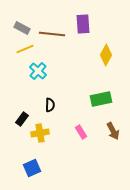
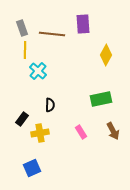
gray rectangle: rotated 42 degrees clockwise
yellow line: moved 1 px down; rotated 66 degrees counterclockwise
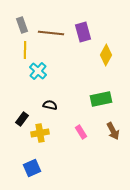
purple rectangle: moved 8 px down; rotated 12 degrees counterclockwise
gray rectangle: moved 3 px up
brown line: moved 1 px left, 1 px up
black semicircle: rotated 80 degrees counterclockwise
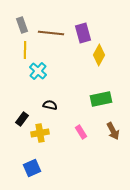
purple rectangle: moved 1 px down
yellow diamond: moved 7 px left
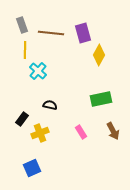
yellow cross: rotated 12 degrees counterclockwise
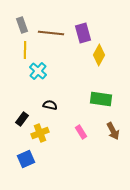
green rectangle: rotated 20 degrees clockwise
blue square: moved 6 px left, 9 px up
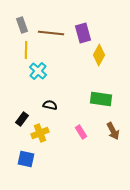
yellow line: moved 1 px right
blue square: rotated 36 degrees clockwise
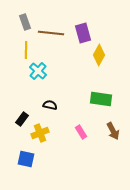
gray rectangle: moved 3 px right, 3 px up
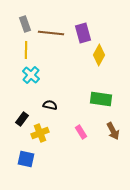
gray rectangle: moved 2 px down
cyan cross: moved 7 px left, 4 px down
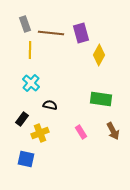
purple rectangle: moved 2 px left
yellow line: moved 4 px right
cyan cross: moved 8 px down
